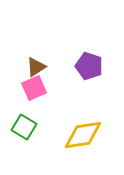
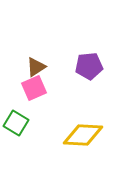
purple pentagon: rotated 24 degrees counterclockwise
green square: moved 8 px left, 4 px up
yellow diamond: rotated 12 degrees clockwise
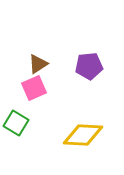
brown triangle: moved 2 px right, 3 px up
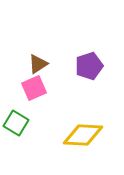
purple pentagon: rotated 12 degrees counterclockwise
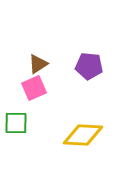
purple pentagon: rotated 24 degrees clockwise
green square: rotated 30 degrees counterclockwise
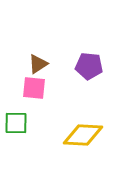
pink square: rotated 30 degrees clockwise
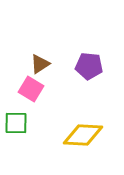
brown triangle: moved 2 px right
pink square: moved 3 px left, 1 px down; rotated 25 degrees clockwise
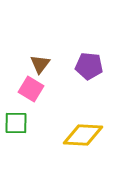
brown triangle: rotated 20 degrees counterclockwise
